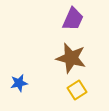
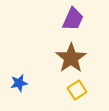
brown star: rotated 24 degrees clockwise
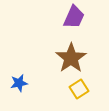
purple trapezoid: moved 1 px right, 2 px up
yellow square: moved 2 px right, 1 px up
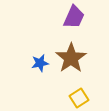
blue star: moved 21 px right, 20 px up
yellow square: moved 9 px down
